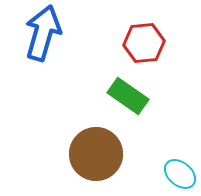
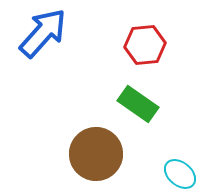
blue arrow: rotated 26 degrees clockwise
red hexagon: moved 1 px right, 2 px down
green rectangle: moved 10 px right, 8 px down
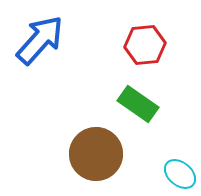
blue arrow: moved 3 px left, 7 px down
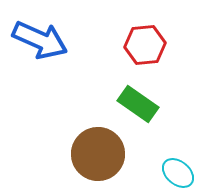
blue arrow: rotated 72 degrees clockwise
brown circle: moved 2 px right
cyan ellipse: moved 2 px left, 1 px up
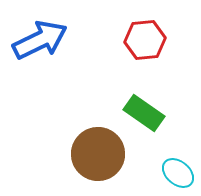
blue arrow: rotated 50 degrees counterclockwise
red hexagon: moved 5 px up
green rectangle: moved 6 px right, 9 px down
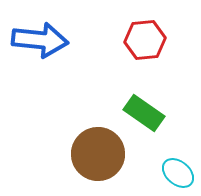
blue arrow: rotated 32 degrees clockwise
